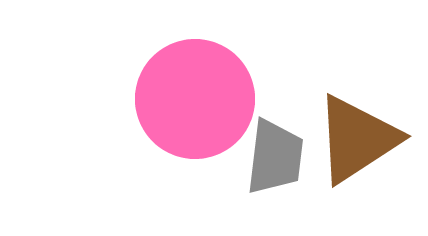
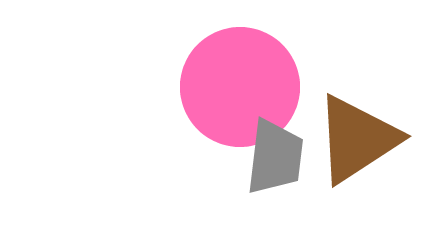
pink circle: moved 45 px right, 12 px up
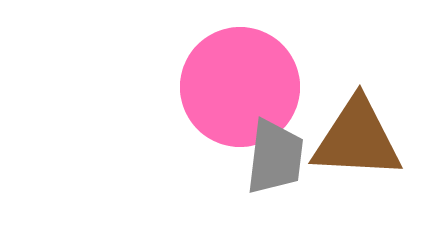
brown triangle: rotated 36 degrees clockwise
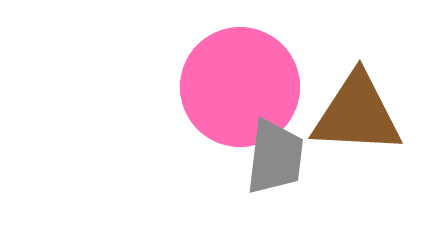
brown triangle: moved 25 px up
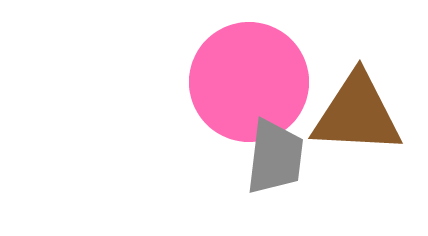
pink circle: moved 9 px right, 5 px up
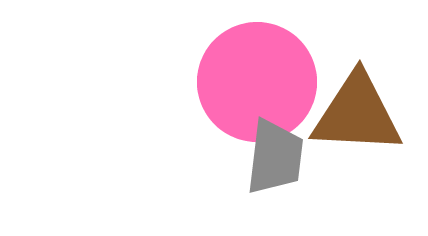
pink circle: moved 8 px right
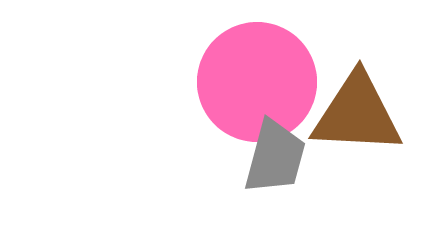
gray trapezoid: rotated 8 degrees clockwise
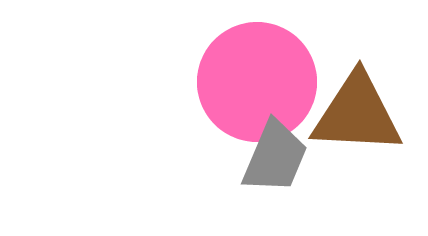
gray trapezoid: rotated 8 degrees clockwise
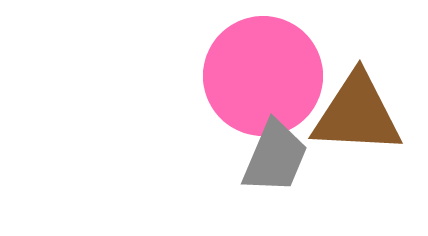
pink circle: moved 6 px right, 6 px up
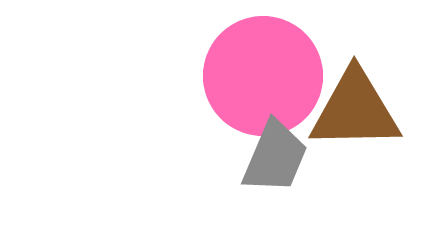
brown triangle: moved 2 px left, 4 px up; rotated 4 degrees counterclockwise
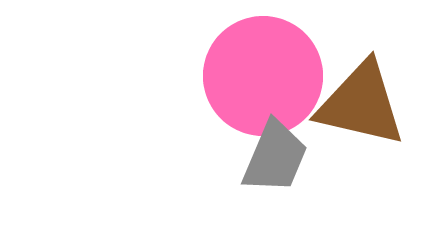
brown triangle: moved 6 px right, 6 px up; rotated 14 degrees clockwise
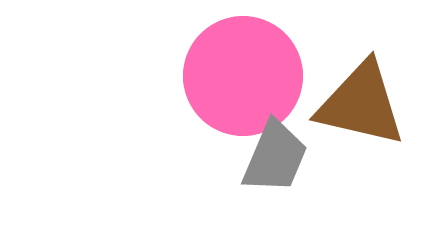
pink circle: moved 20 px left
